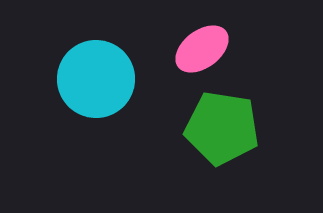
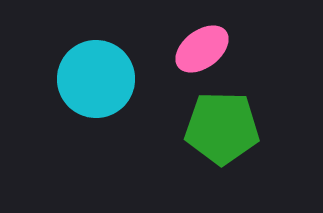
green pentagon: rotated 8 degrees counterclockwise
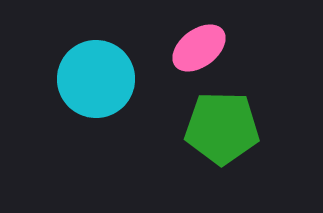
pink ellipse: moved 3 px left, 1 px up
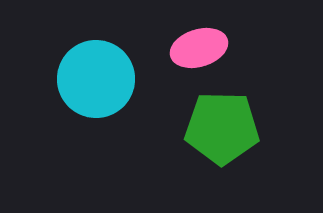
pink ellipse: rotated 20 degrees clockwise
